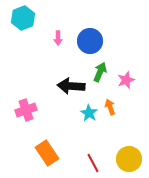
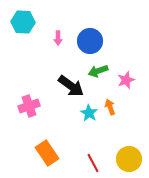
cyan hexagon: moved 4 px down; rotated 25 degrees clockwise
green arrow: moved 2 px left, 1 px up; rotated 132 degrees counterclockwise
black arrow: rotated 148 degrees counterclockwise
pink cross: moved 3 px right, 4 px up
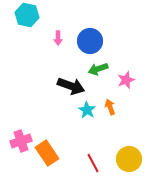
cyan hexagon: moved 4 px right, 7 px up; rotated 10 degrees clockwise
green arrow: moved 2 px up
black arrow: rotated 16 degrees counterclockwise
pink cross: moved 8 px left, 35 px down
cyan star: moved 2 px left, 3 px up
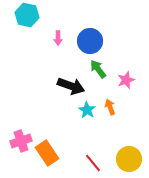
green arrow: rotated 72 degrees clockwise
red line: rotated 12 degrees counterclockwise
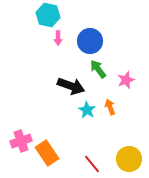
cyan hexagon: moved 21 px right
red line: moved 1 px left, 1 px down
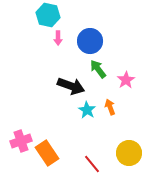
pink star: rotated 12 degrees counterclockwise
yellow circle: moved 6 px up
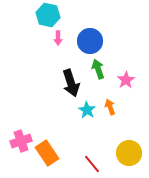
green arrow: rotated 18 degrees clockwise
black arrow: moved 3 px up; rotated 52 degrees clockwise
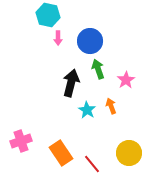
black arrow: rotated 148 degrees counterclockwise
orange arrow: moved 1 px right, 1 px up
orange rectangle: moved 14 px right
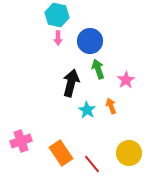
cyan hexagon: moved 9 px right
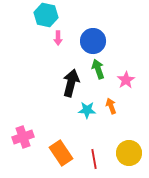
cyan hexagon: moved 11 px left
blue circle: moved 3 px right
cyan star: rotated 30 degrees counterclockwise
pink cross: moved 2 px right, 4 px up
red line: moved 2 px right, 5 px up; rotated 30 degrees clockwise
